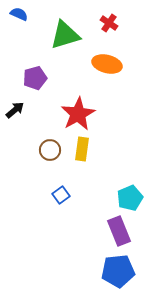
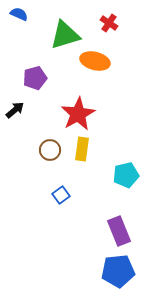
orange ellipse: moved 12 px left, 3 px up
cyan pentagon: moved 4 px left, 23 px up; rotated 10 degrees clockwise
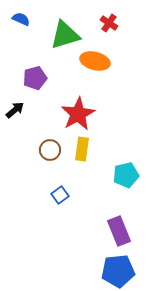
blue semicircle: moved 2 px right, 5 px down
blue square: moved 1 px left
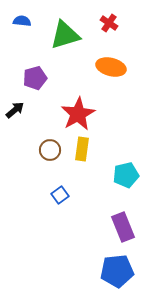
blue semicircle: moved 1 px right, 2 px down; rotated 18 degrees counterclockwise
orange ellipse: moved 16 px right, 6 px down
purple rectangle: moved 4 px right, 4 px up
blue pentagon: moved 1 px left
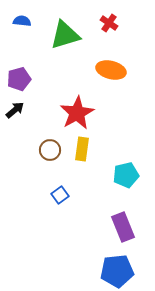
orange ellipse: moved 3 px down
purple pentagon: moved 16 px left, 1 px down
red star: moved 1 px left, 1 px up
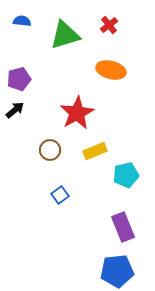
red cross: moved 2 px down; rotated 18 degrees clockwise
yellow rectangle: moved 13 px right, 2 px down; rotated 60 degrees clockwise
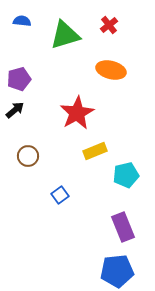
brown circle: moved 22 px left, 6 px down
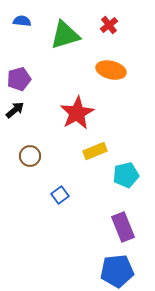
brown circle: moved 2 px right
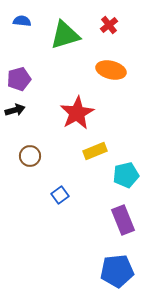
black arrow: rotated 24 degrees clockwise
purple rectangle: moved 7 px up
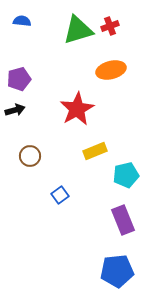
red cross: moved 1 px right, 1 px down; rotated 18 degrees clockwise
green triangle: moved 13 px right, 5 px up
orange ellipse: rotated 28 degrees counterclockwise
red star: moved 4 px up
